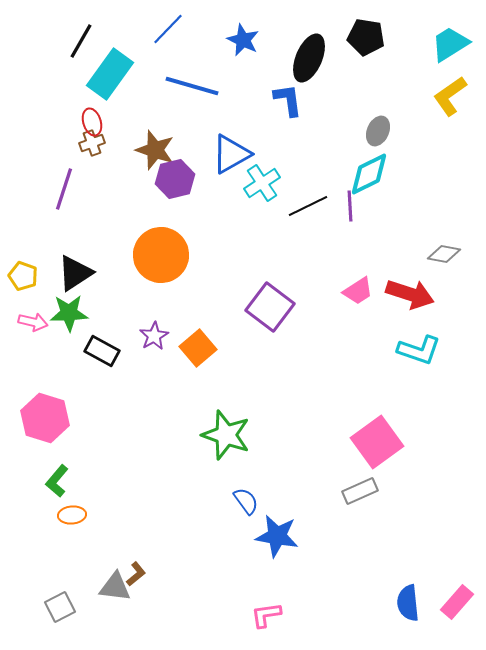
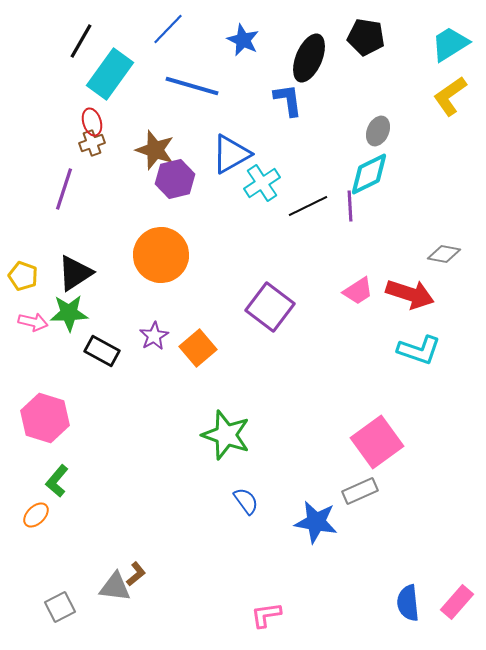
orange ellipse at (72, 515): moved 36 px left; rotated 40 degrees counterclockwise
blue star at (277, 536): moved 39 px right, 14 px up
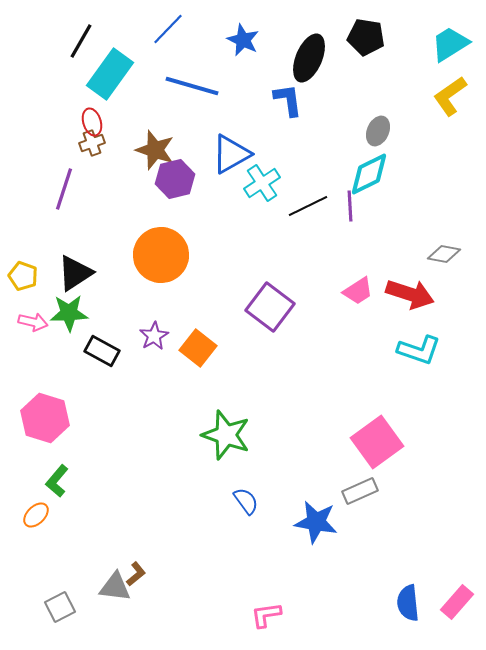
orange square at (198, 348): rotated 12 degrees counterclockwise
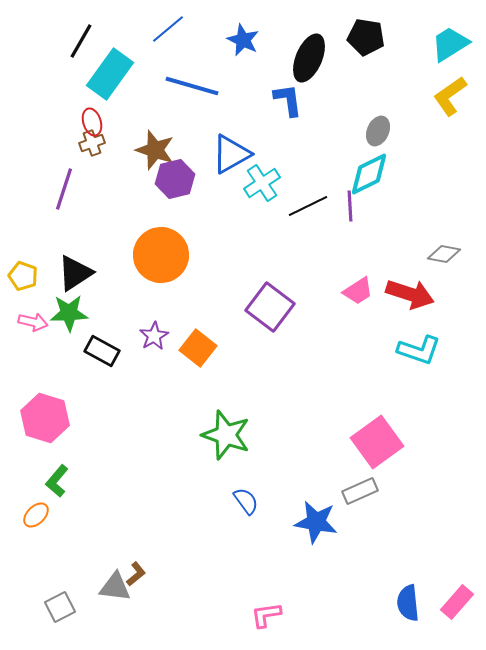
blue line at (168, 29): rotated 6 degrees clockwise
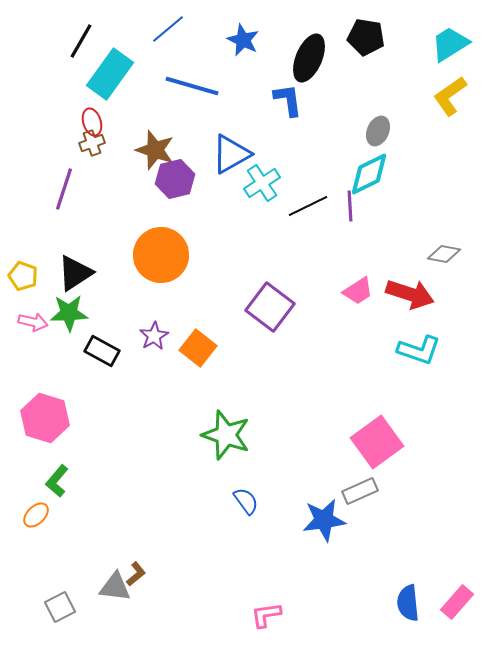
blue star at (316, 522): moved 8 px right, 2 px up; rotated 18 degrees counterclockwise
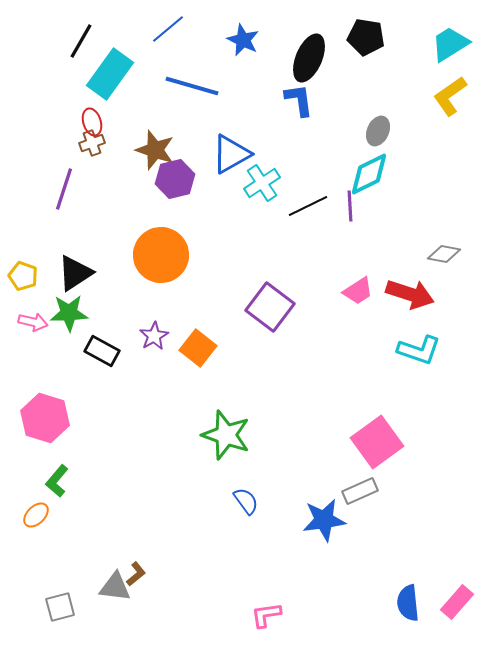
blue L-shape at (288, 100): moved 11 px right
gray square at (60, 607): rotated 12 degrees clockwise
